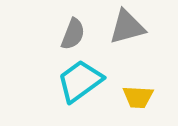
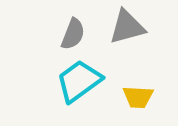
cyan trapezoid: moved 1 px left
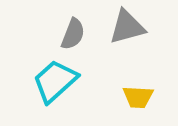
cyan trapezoid: moved 24 px left; rotated 6 degrees counterclockwise
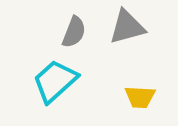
gray semicircle: moved 1 px right, 2 px up
yellow trapezoid: moved 2 px right
